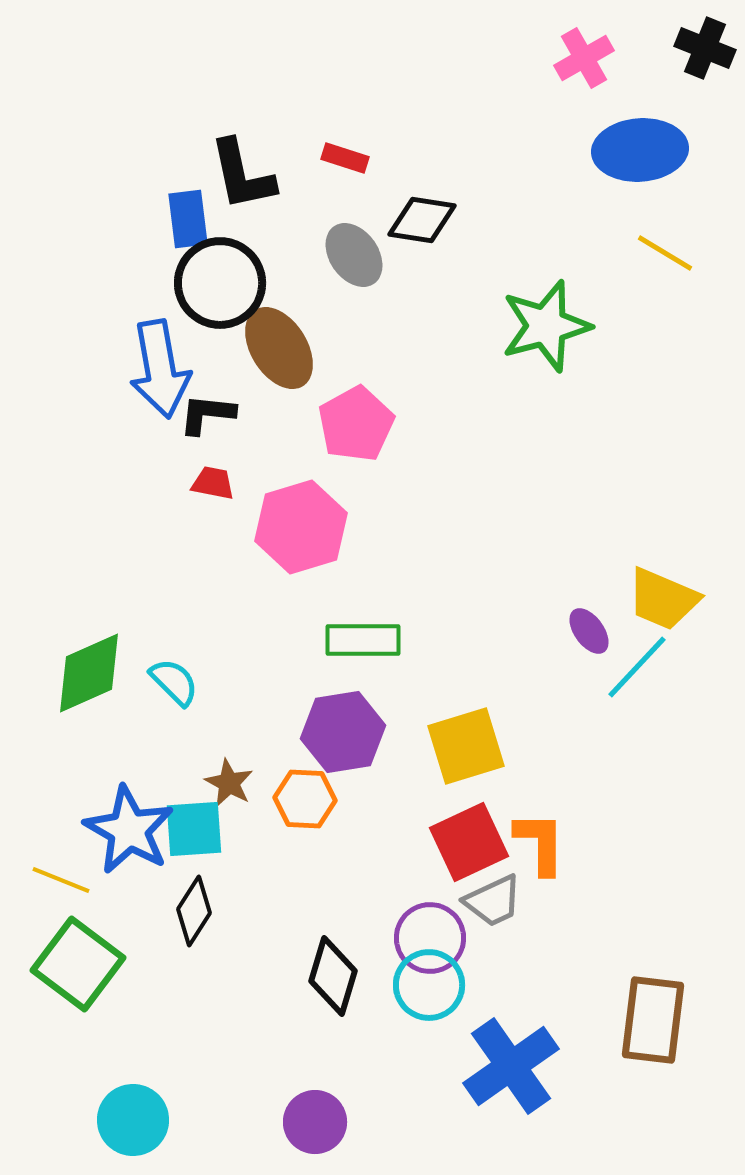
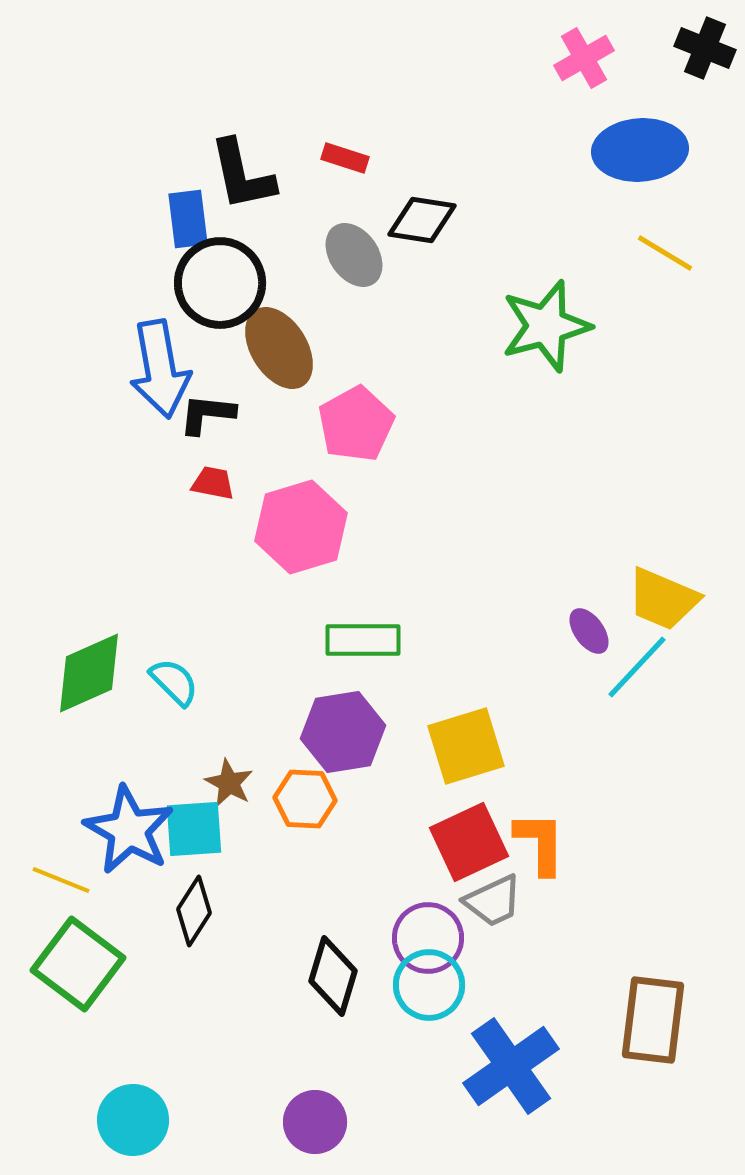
purple circle at (430, 938): moved 2 px left
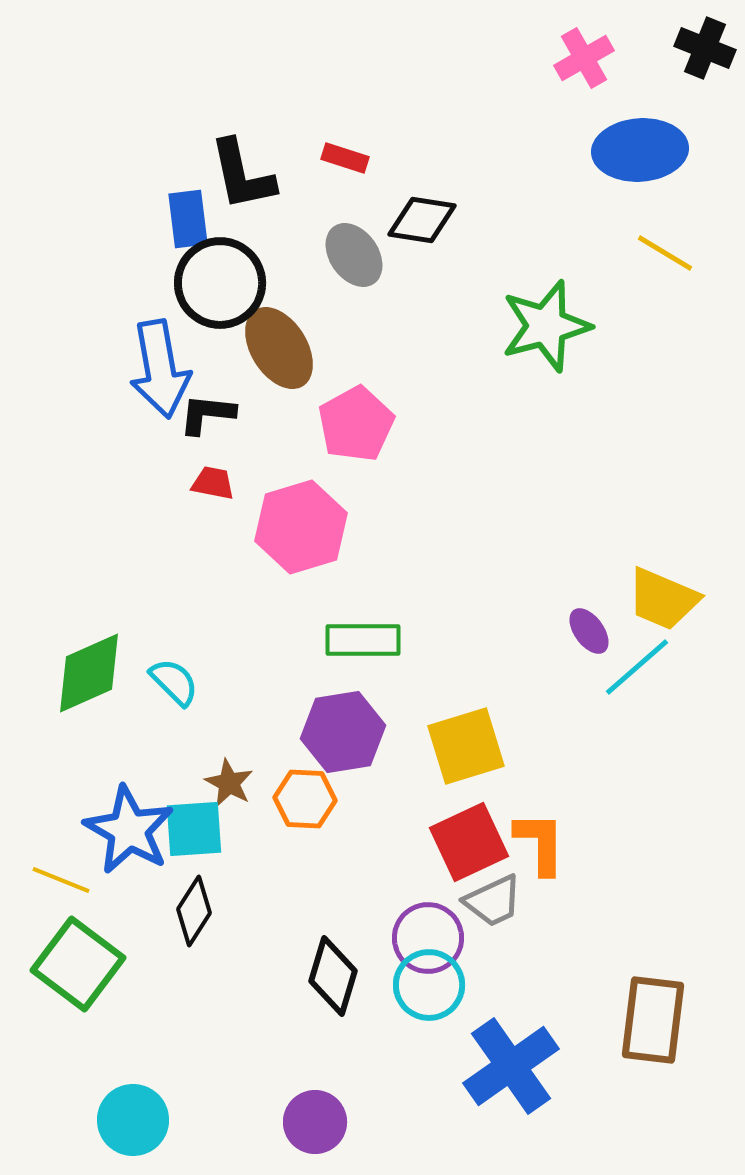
cyan line at (637, 667): rotated 6 degrees clockwise
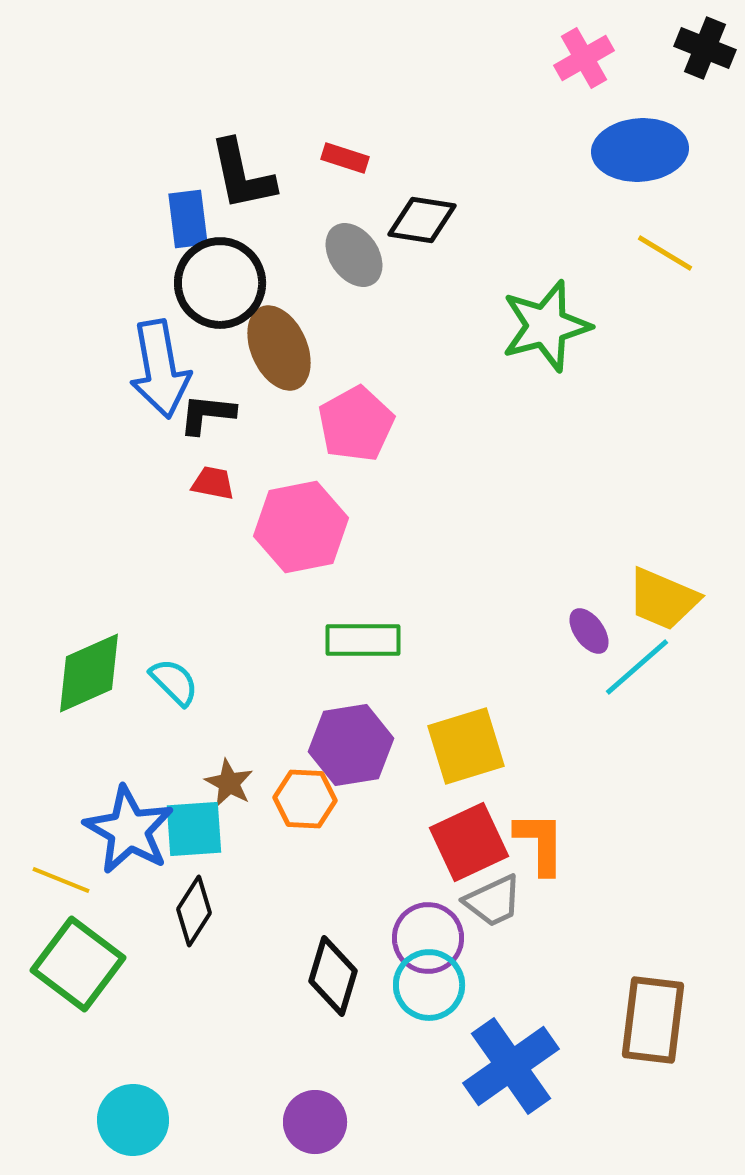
brown ellipse at (279, 348): rotated 8 degrees clockwise
pink hexagon at (301, 527): rotated 6 degrees clockwise
purple hexagon at (343, 732): moved 8 px right, 13 px down
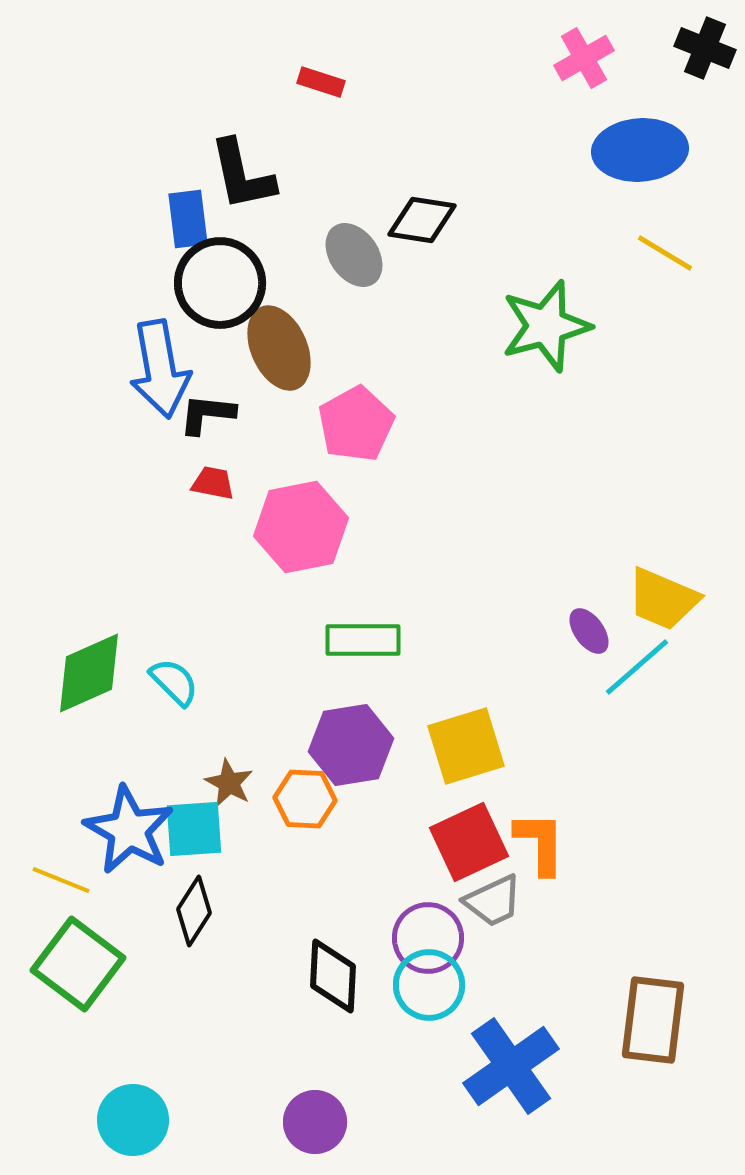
red rectangle at (345, 158): moved 24 px left, 76 px up
black diamond at (333, 976): rotated 14 degrees counterclockwise
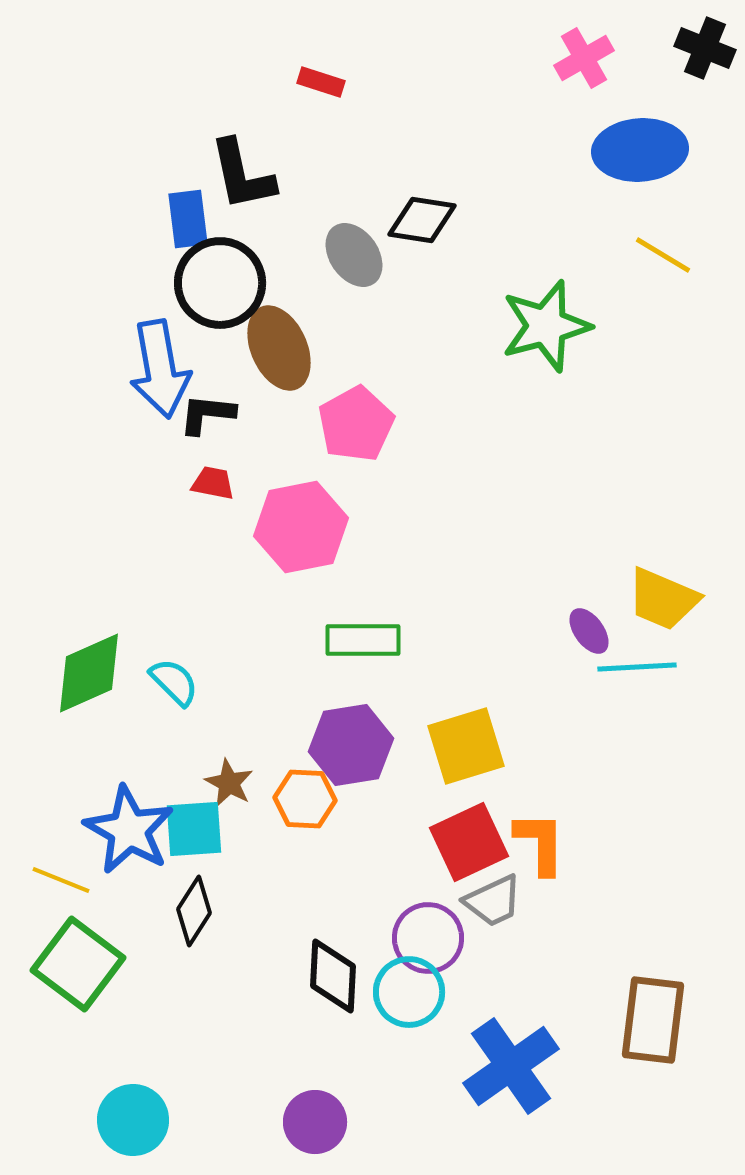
yellow line at (665, 253): moved 2 px left, 2 px down
cyan line at (637, 667): rotated 38 degrees clockwise
cyan circle at (429, 985): moved 20 px left, 7 px down
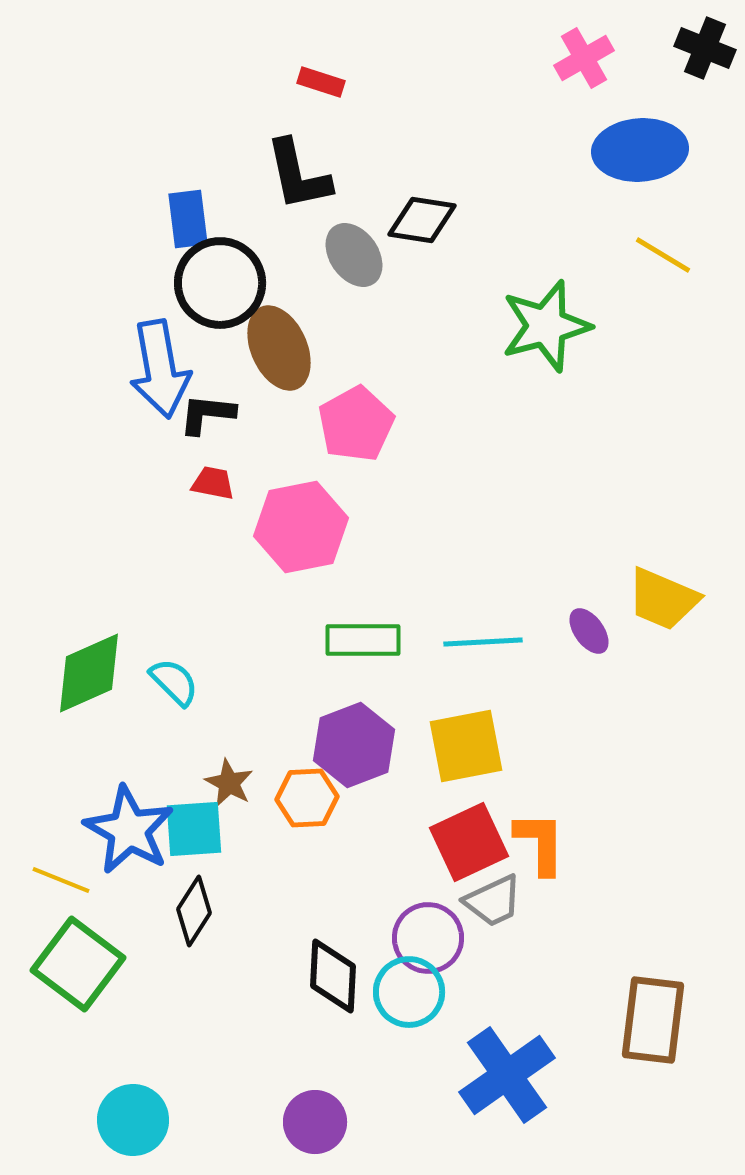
black L-shape at (242, 175): moved 56 px right
cyan line at (637, 667): moved 154 px left, 25 px up
purple hexagon at (351, 745): moved 3 px right; rotated 12 degrees counterclockwise
yellow square at (466, 746): rotated 6 degrees clockwise
orange hexagon at (305, 799): moved 2 px right, 1 px up; rotated 6 degrees counterclockwise
blue cross at (511, 1066): moved 4 px left, 9 px down
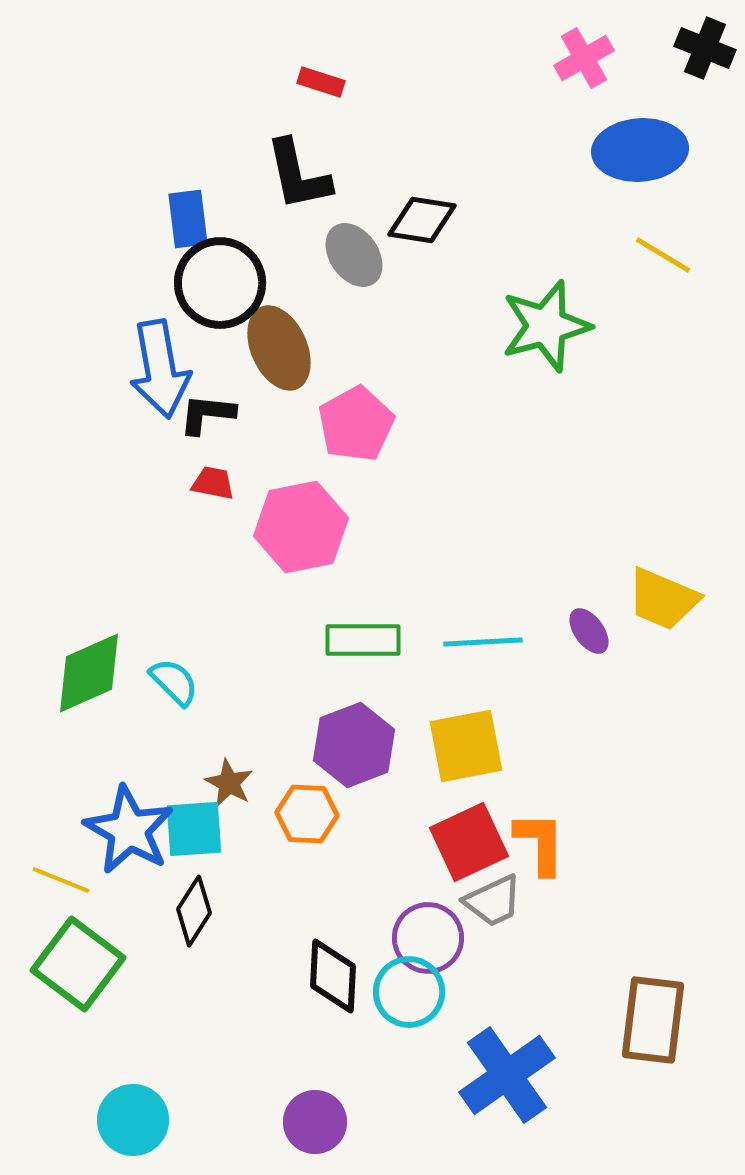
orange hexagon at (307, 798): moved 16 px down; rotated 6 degrees clockwise
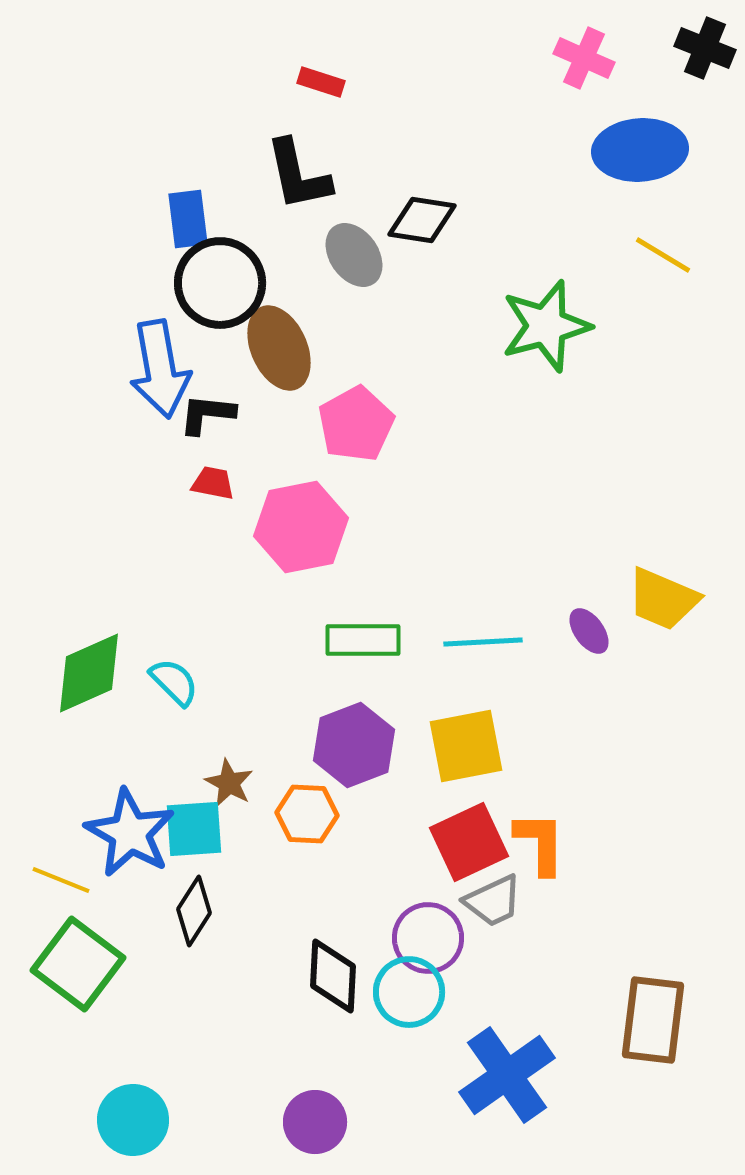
pink cross at (584, 58): rotated 36 degrees counterclockwise
blue star at (129, 830): moved 1 px right, 3 px down
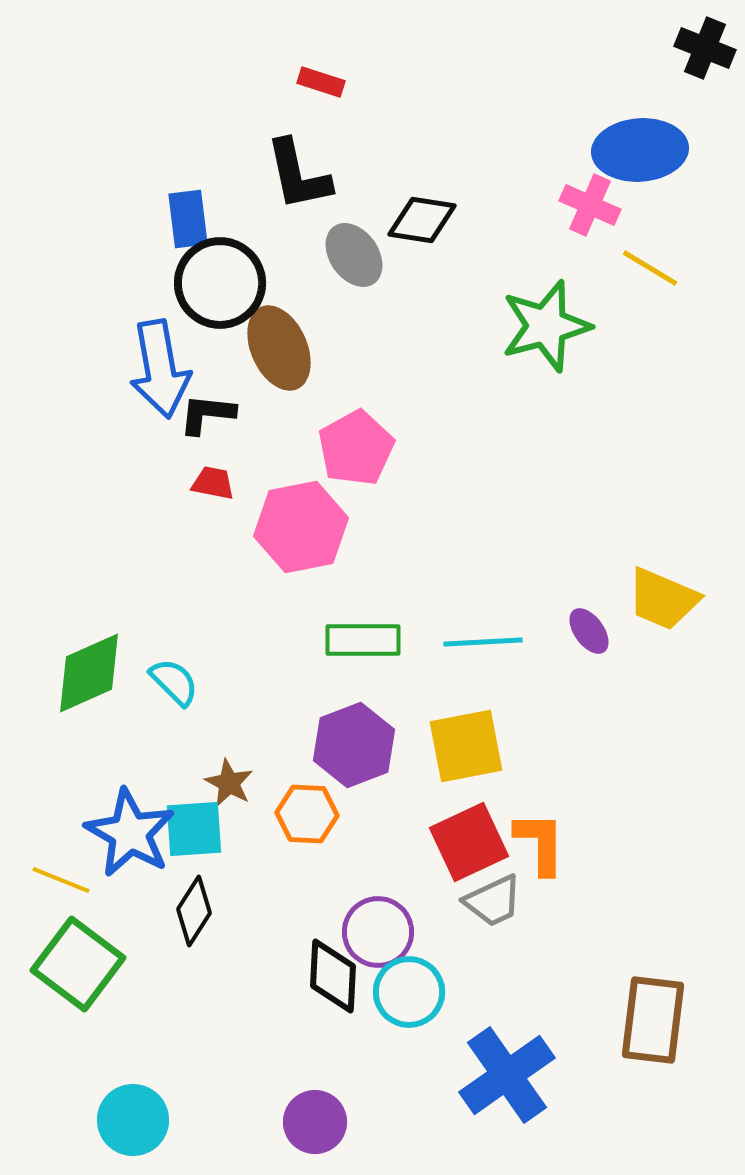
pink cross at (584, 58): moved 6 px right, 147 px down
yellow line at (663, 255): moved 13 px left, 13 px down
pink pentagon at (356, 424): moved 24 px down
purple circle at (428, 938): moved 50 px left, 6 px up
